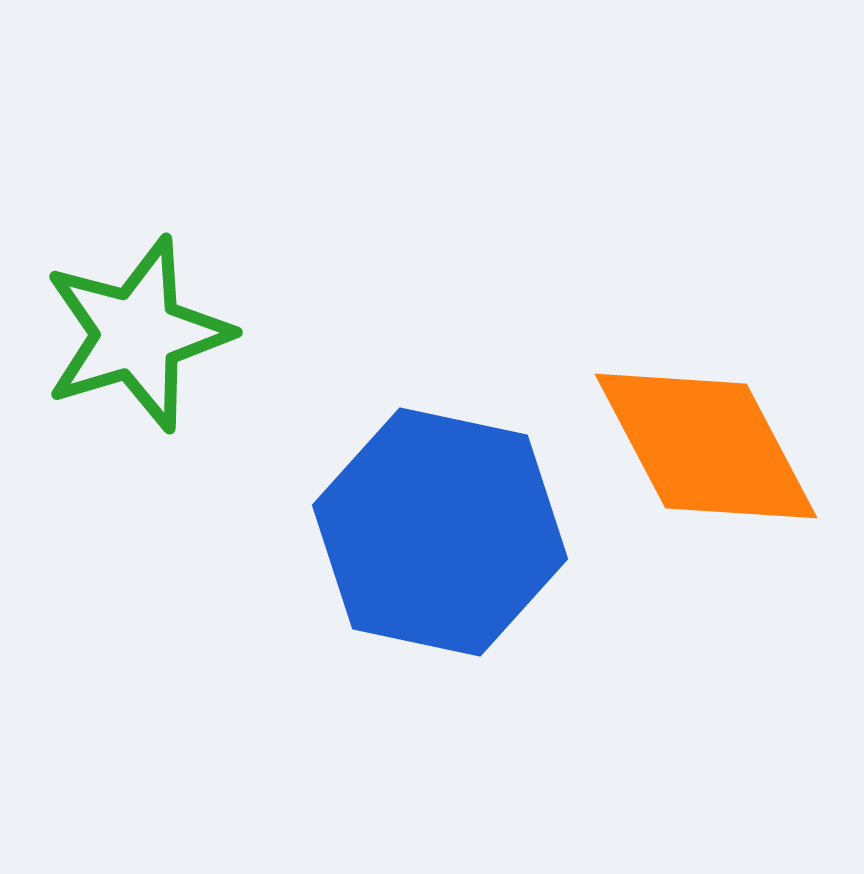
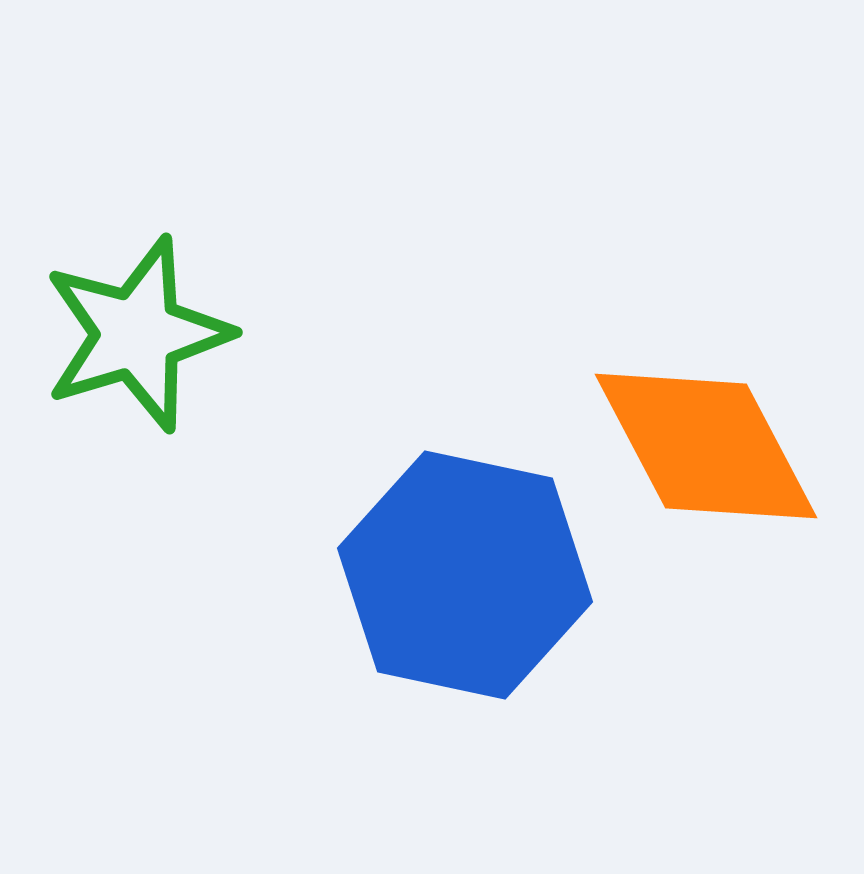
blue hexagon: moved 25 px right, 43 px down
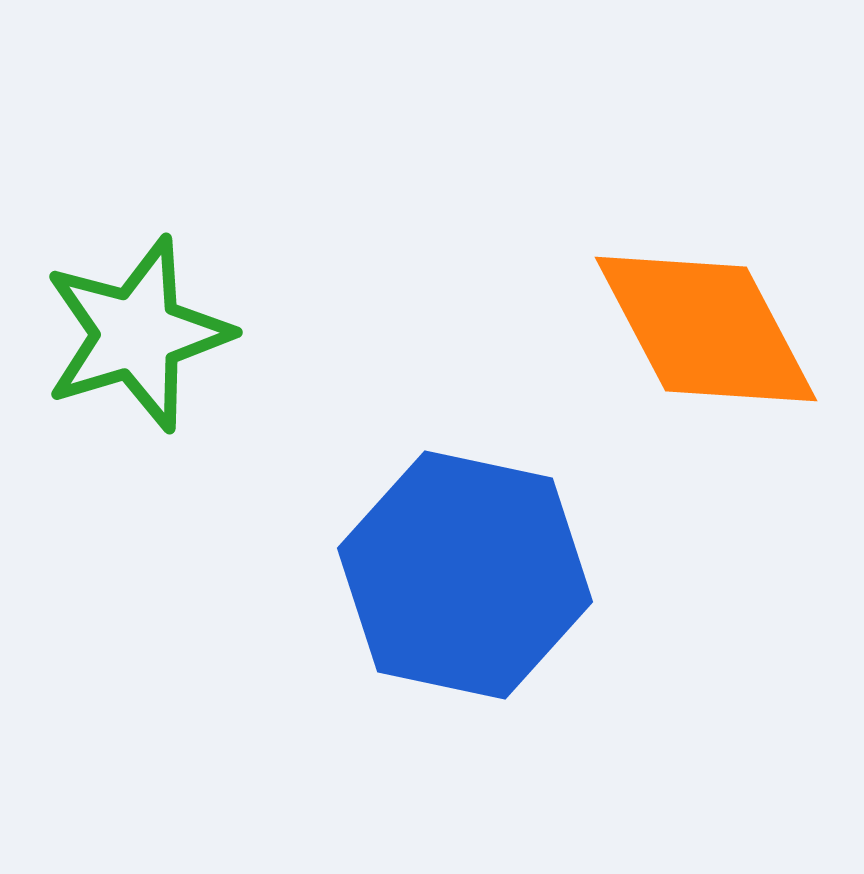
orange diamond: moved 117 px up
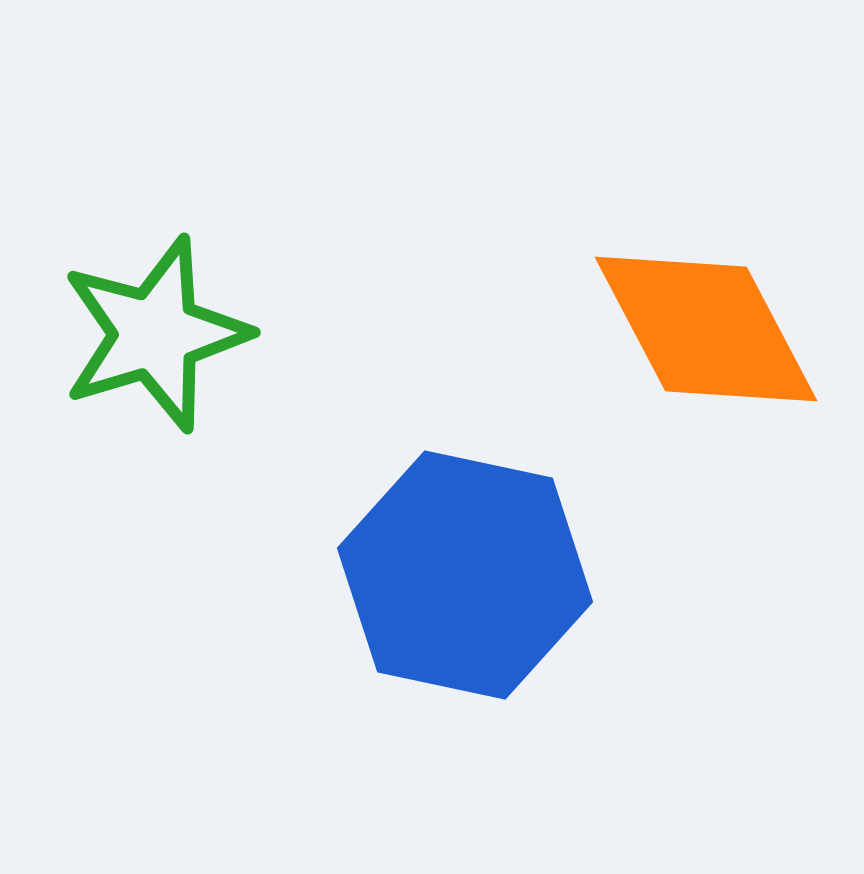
green star: moved 18 px right
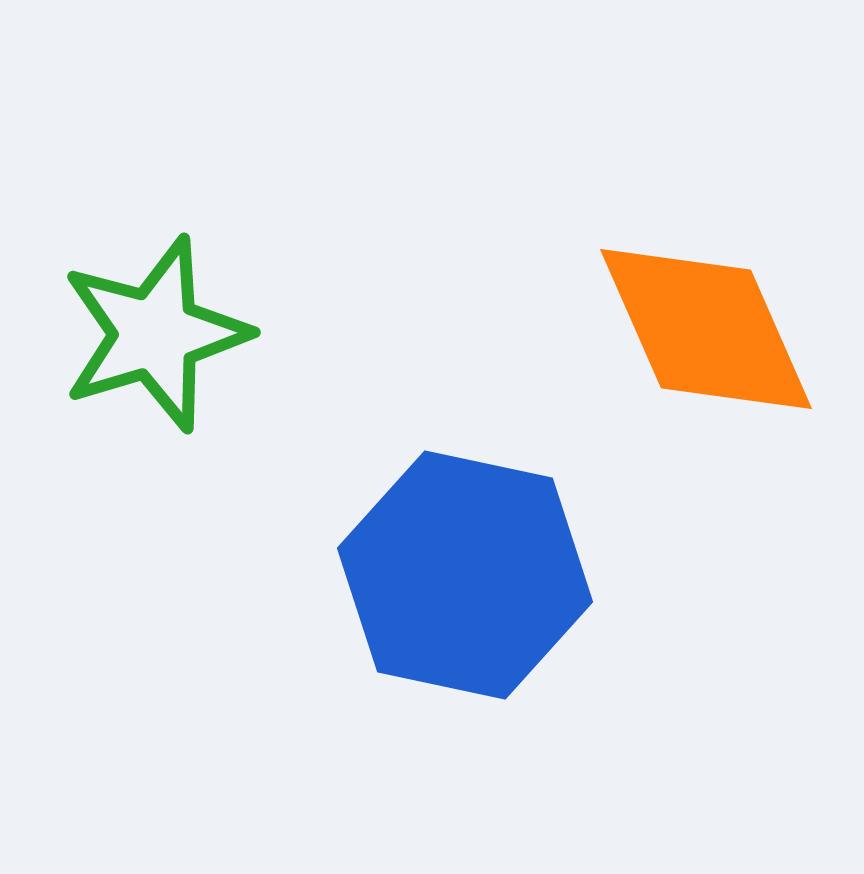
orange diamond: rotated 4 degrees clockwise
